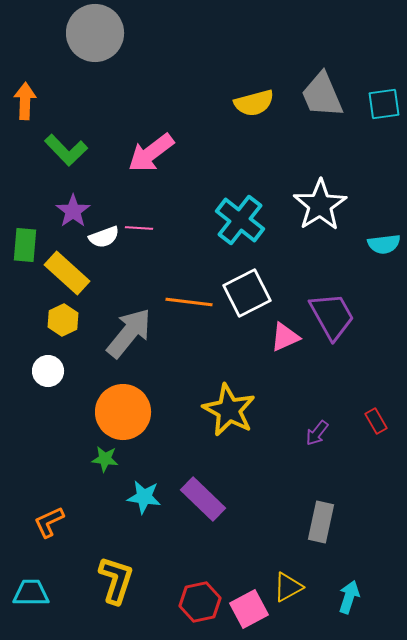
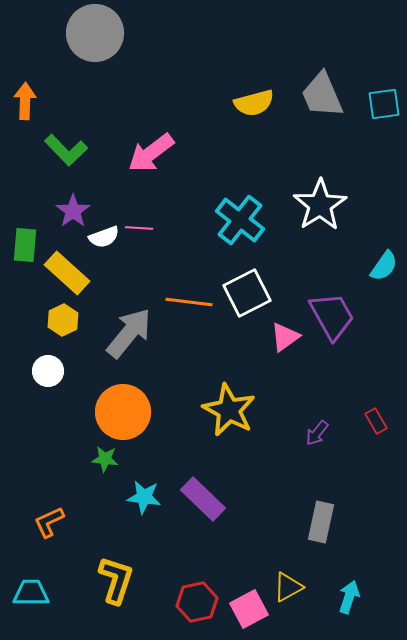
cyan semicircle: moved 22 px down; rotated 48 degrees counterclockwise
pink triangle: rotated 12 degrees counterclockwise
red hexagon: moved 3 px left
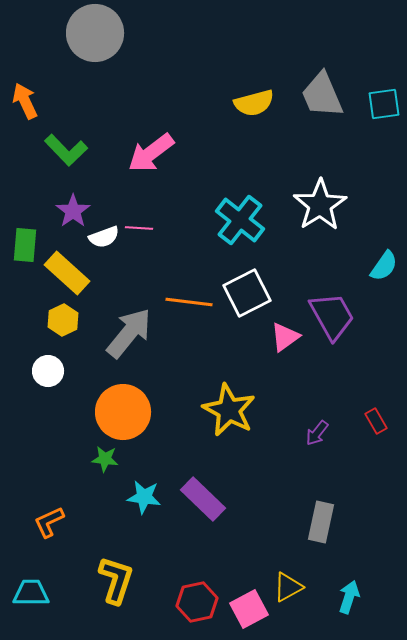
orange arrow: rotated 27 degrees counterclockwise
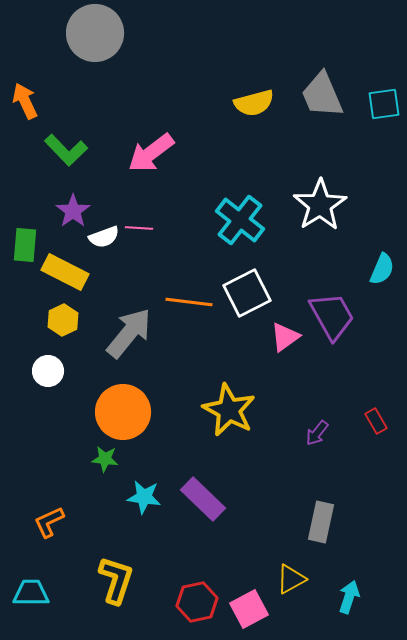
cyan semicircle: moved 2 px left, 3 px down; rotated 12 degrees counterclockwise
yellow rectangle: moved 2 px left, 1 px up; rotated 15 degrees counterclockwise
yellow triangle: moved 3 px right, 8 px up
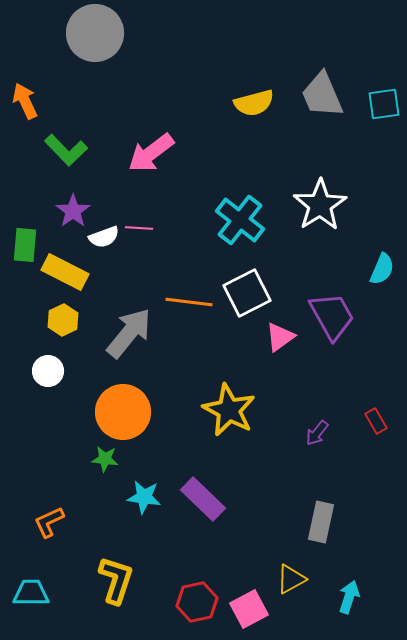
pink triangle: moved 5 px left
